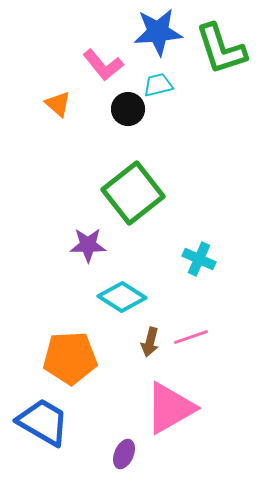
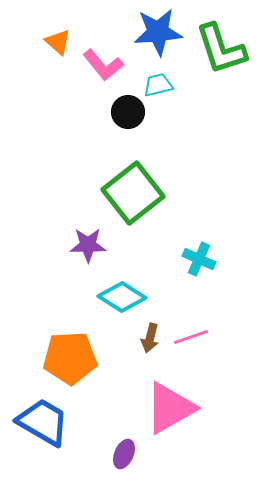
orange triangle: moved 62 px up
black circle: moved 3 px down
brown arrow: moved 4 px up
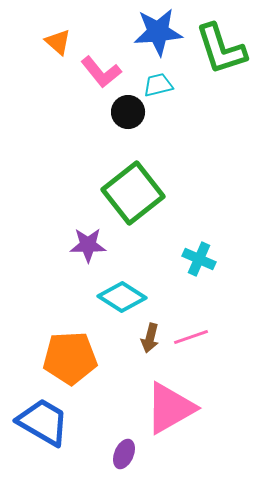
pink L-shape: moved 2 px left, 7 px down
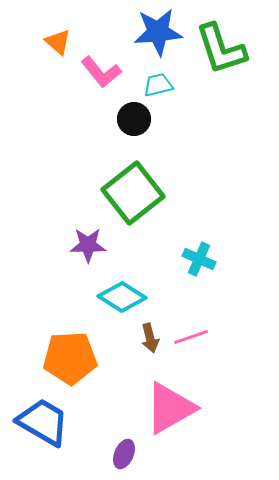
black circle: moved 6 px right, 7 px down
brown arrow: rotated 28 degrees counterclockwise
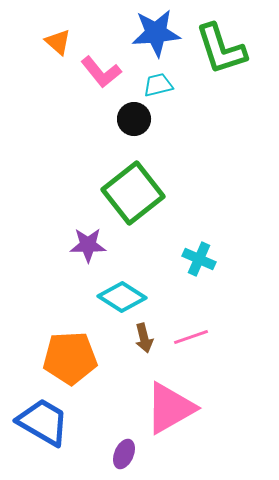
blue star: moved 2 px left, 1 px down
brown arrow: moved 6 px left
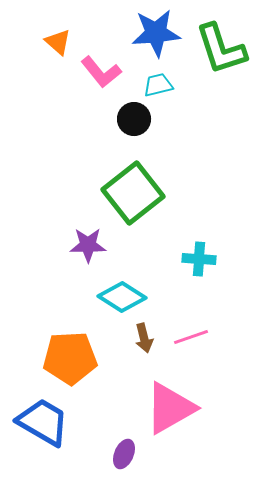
cyan cross: rotated 20 degrees counterclockwise
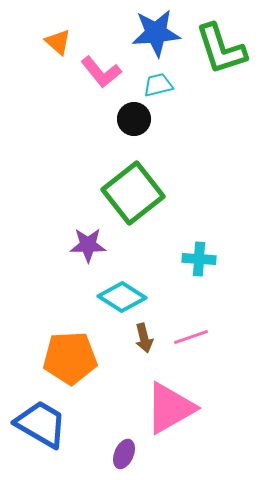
blue trapezoid: moved 2 px left, 2 px down
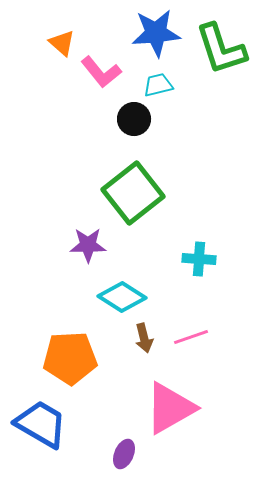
orange triangle: moved 4 px right, 1 px down
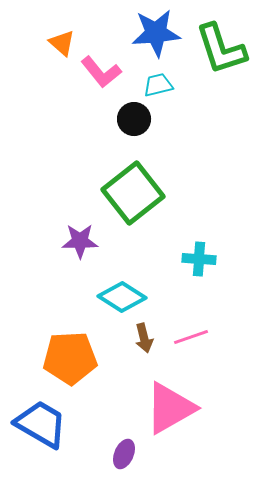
purple star: moved 8 px left, 4 px up
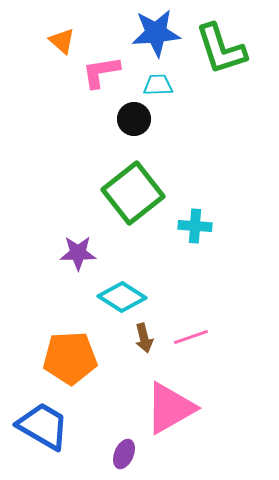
orange triangle: moved 2 px up
pink L-shape: rotated 120 degrees clockwise
cyan trapezoid: rotated 12 degrees clockwise
purple star: moved 2 px left, 12 px down
cyan cross: moved 4 px left, 33 px up
blue trapezoid: moved 2 px right, 2 px down
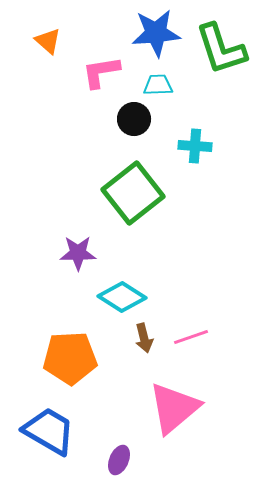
orange triangle: moved 14 px left
cyan cross: moved 80 px up
pink triangle: moved 4 px right; rotated 10 degrees counterclockwise
blue trapezoid: moved 6 px right, 5 px down
purple ellipse: moved 5 px left, 6 px down
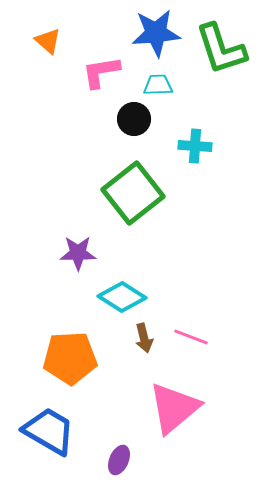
pink line: rotated 40 degrees clockwise
